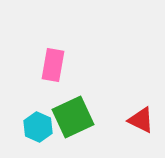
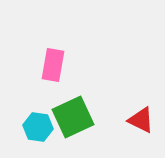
cyan hexagon: rotated 16 degrees counterclockwise
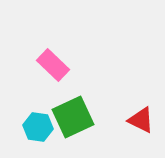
pink rectangle: rotated 56 degrees counterclockwise
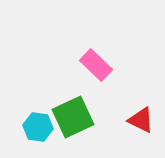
pink rectangle: moved 43 px right
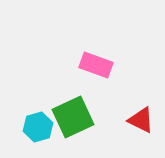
pink rectangle: rotated 24 degrees counterclockwise
cyan hexagon: rotated 24 degrees counterclockwise
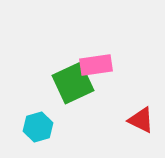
pink rectangle: rotated 28 degrees counterclockwise
green square: moved 34 px up
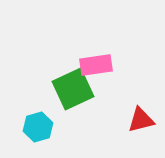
green square: moved 6 px down
red triangle: rotated 40 degrees counterclockwise
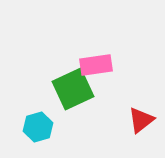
red triangle: rotated 24 degrees counterclockwise
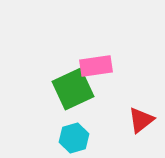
pink rectangle: moved 1 px down
cyan hexagon: moved 36 px right, 11 px down
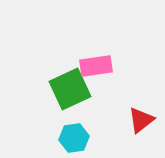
green square: moved 3 px left
cyan hexagon: rotated 8 degrees clockwise
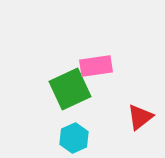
red triangle: moved 1 px left, 3 px up
cyan hexagon: rotated 16 degrees counterclockwise
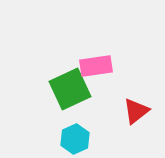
red triangle: moved 4 px left, 6 px up
cyan hexagon: moved 1 px right, 1 px down
